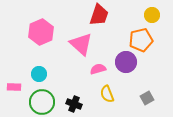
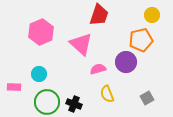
green circle: moved 5 px right
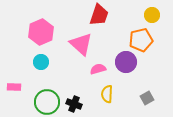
cyan circle: moved 2 px right, 12 px up
yellow semicircle: rotated 24 degrees clockwise
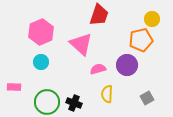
yellow circle: moved 4 px down
purple circle: moved 1 px right, 3 px down
black cross: moved 1 px up
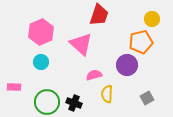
orange pentagon: moved 2 px down
pink semicircle: moved 4 px left, 6 px down
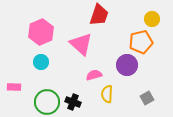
black cross: moved 1 px left, 1 px up
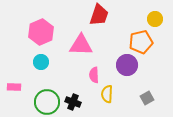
yellow circle: moved 3 px right
pink triangle: moved 1 px down; rotated 40 degrees counterclockwise
pink semicircle: rotated 77 degrees counterclockwise
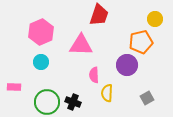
yellow semicircle: moved 1 px up
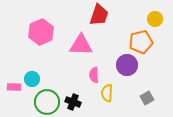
cyan circle: moved 9 px left, 17 px down
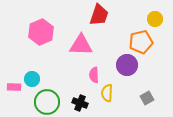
black cross: moved 7 px right, 1 px down
